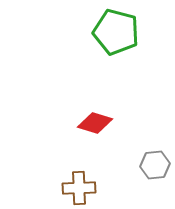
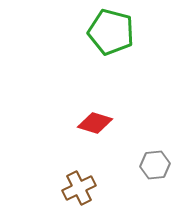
green pentagon: moved 5 px left
brown cross: rotated 24 degrees counterclockwise
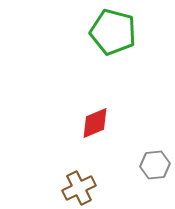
green pentagon: moved 2 px right
red diamond: rotated 40 degrees counterclockwise
